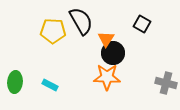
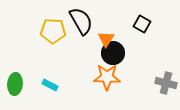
green ellipse: moved 2 px down
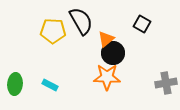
orange triangle: rotated 18 degrees clockwise
gray cross: rotated 25 degrees counterclockwise
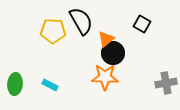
orange star: moved 2 px left
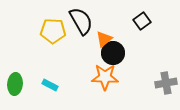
black square: moved 3 px up; rotated 24 degrees clockwise
orange triangle: moved 2 px left
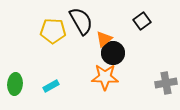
cyan rectangle: moved 1 px right, 1 px down; rotated 56 degrees counterclockwise
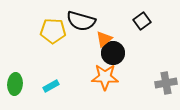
black semicircle: rotated 136 degrees clockwise
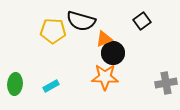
orange triangle: rotated 18 degrees clockwise
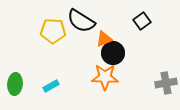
black semicircle: rotated 16 degrees clockwise
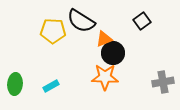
gray cross: moved 3 px left, 1 px up
